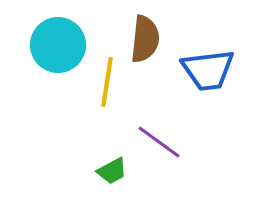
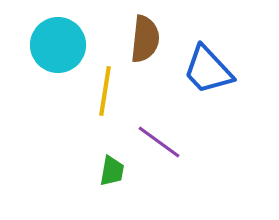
blue trapezoid: rotated 54 degrees clockwise
yellow line: moved 2 px left, 9 px down
green trapezoid: rotated 52 degrees counterclockwise
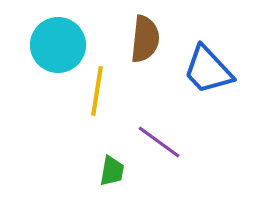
yellow line: moved 8 px left
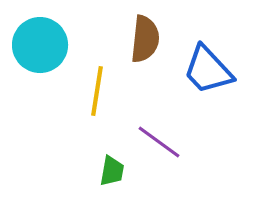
cyan circle: moved 18 px left
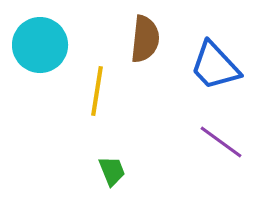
blue trapezoid: moved 7 px right, 4 px up
purple line: moved 62 px right
green trapezoid: rotated 32 degrees counterclockwise
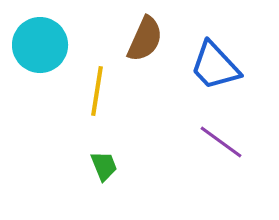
brown semicircle: rotated 18 degrees clockwise
green trapezoid: moved 8 px left, 5 px up
